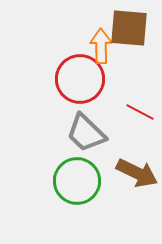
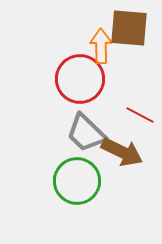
red line: moved 3 px down
brown arrow: moved 15 px left, 21 px up
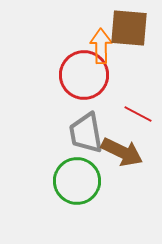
red circle: moved 4 px right, 4 px up
red line: moved 2 px left, 1 px up
gray trapezoid: rotated 36 degrees clockwise
